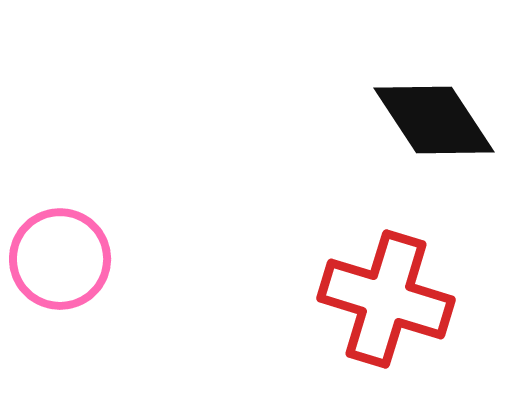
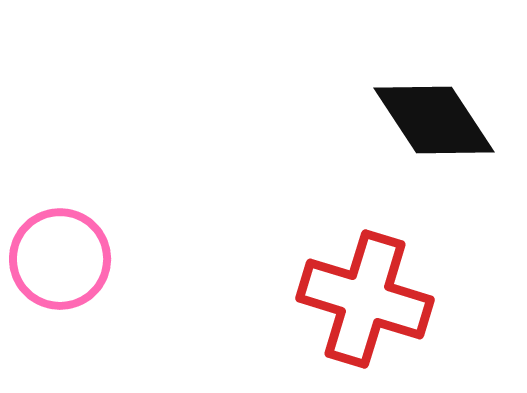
red cross: moved 21 px left
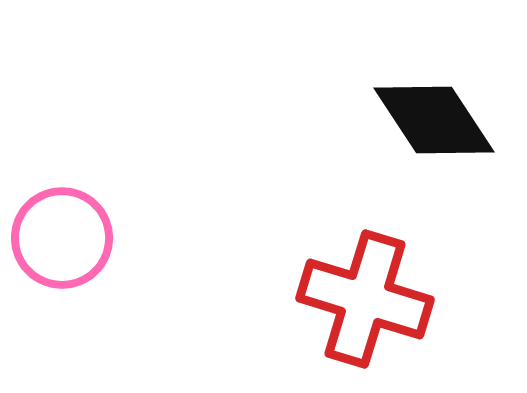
pink circle: moved 2 px right, 21 px up
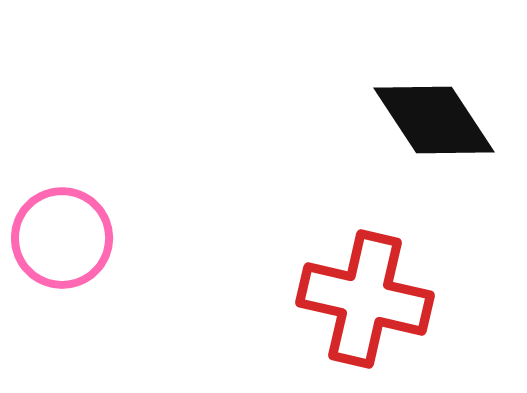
red cross: rotated 4 degrees counterclockwise
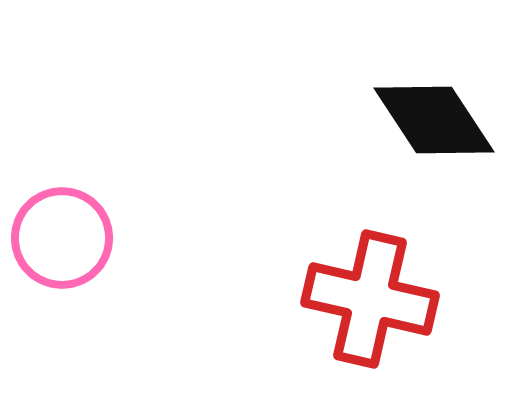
red cross: moved 5 px right
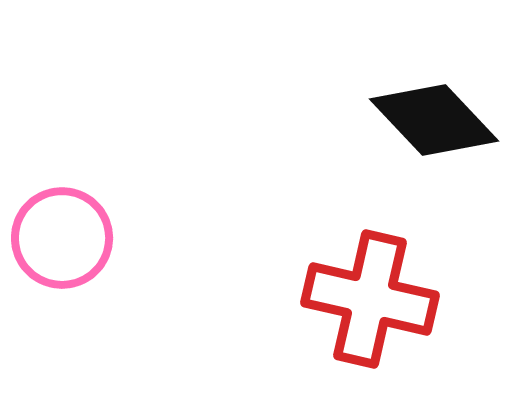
black diamond: rotated 10 degrees counterclockwise
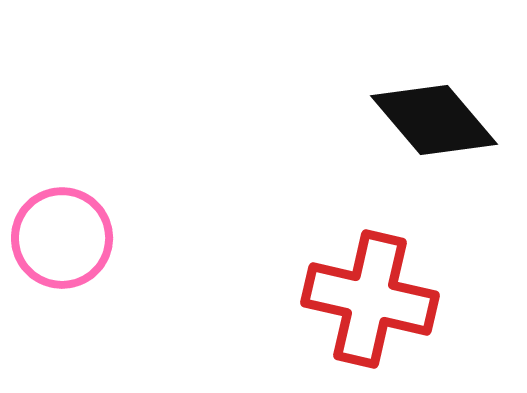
black diamond: rotated 3 degrees clockwise
